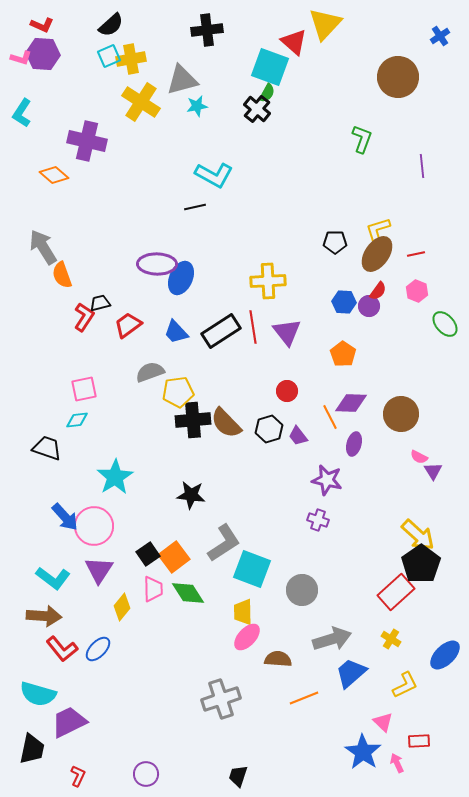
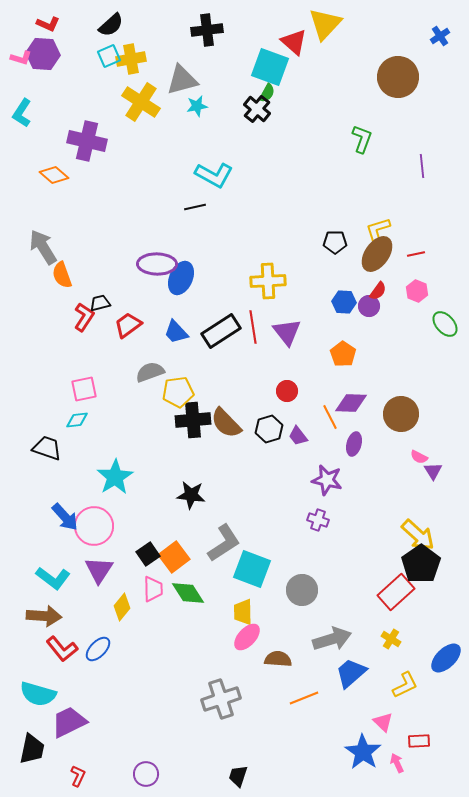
red L-shape at (42, 25): moved 6 px right, 1 px up
blue ellipse at (445, 655): moved 1 px right, 3 px down
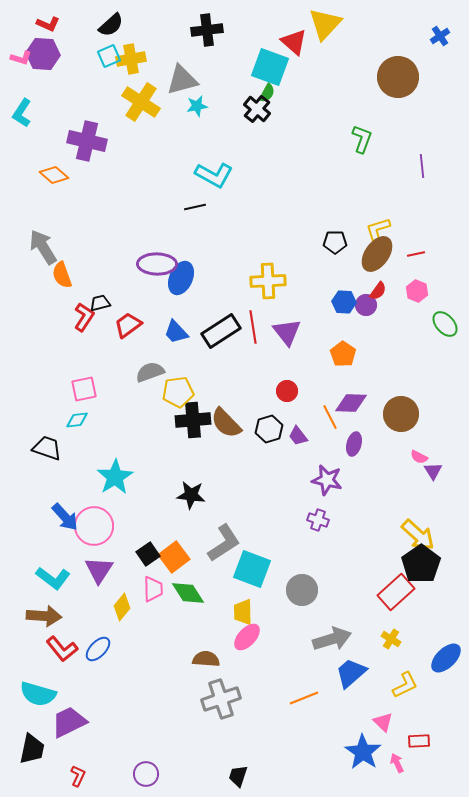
purple circle at (369, 306): moved 3 px left, 1 px up
brown semicircle at (278, 659): moved 72 px left
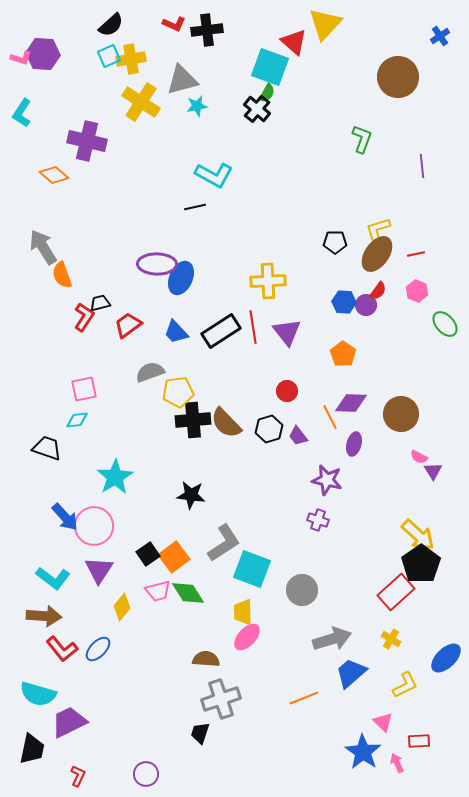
red L-shape at (48, 24): moved 126 px right
pink trapezoid at (153, 589): moved 5 px right, 2 px down; rotated 76 degrees clockwise
black trapezoid at (238, 776): moved 38 px left, 43 px up
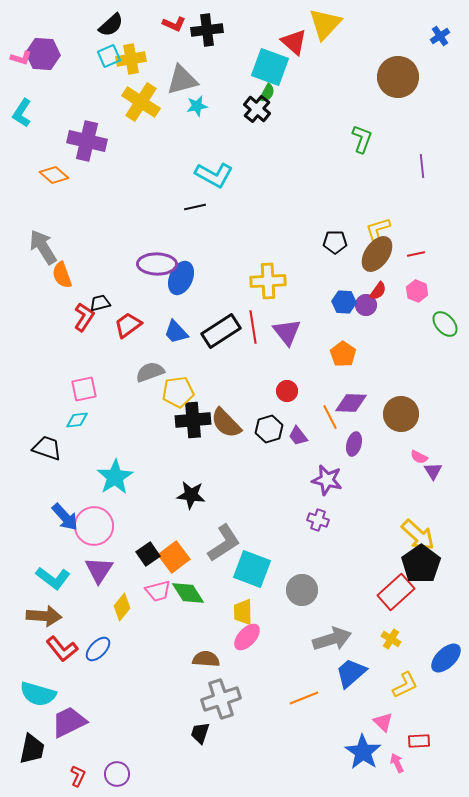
purple circle at (146, 774): moved 29 px left
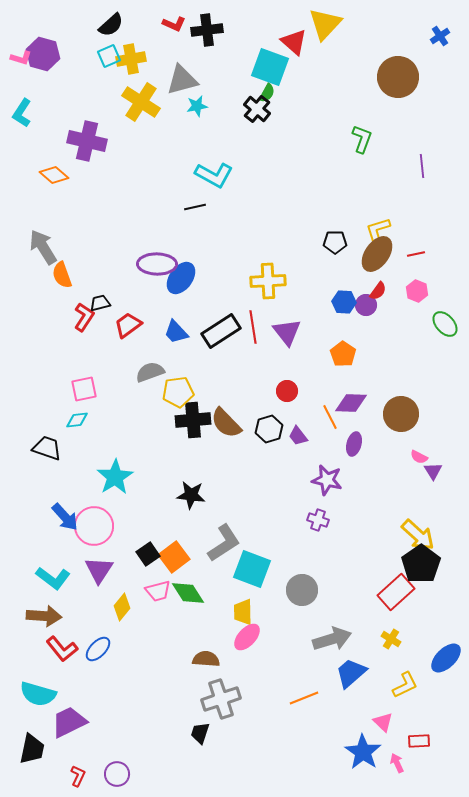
purple hexagon at (43, 54): rotated 12 degrees clockwise
blue ellipse at (181, 278): rotated 12 degrees clockwise
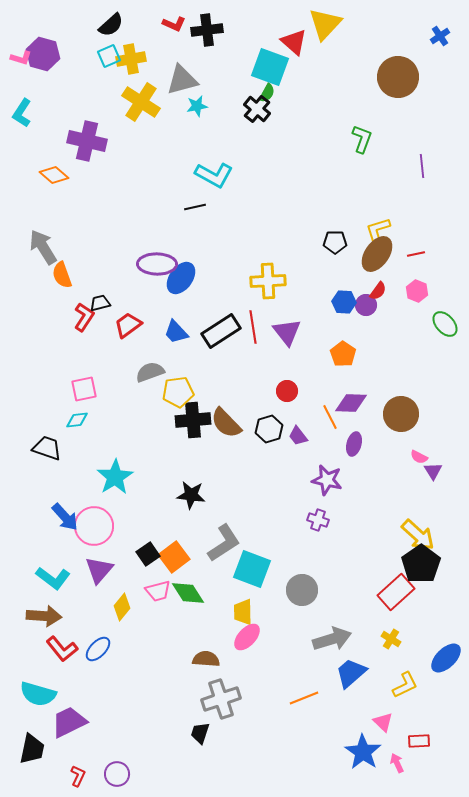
purple triangle at (99, 570): rotated 8 degrees clockwise
